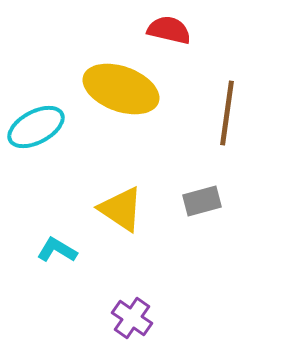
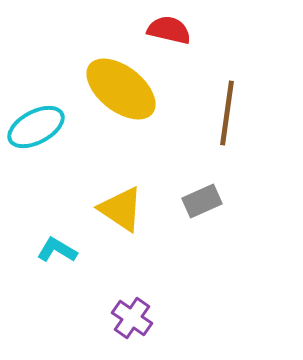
yellow ellipse: rotated 18 degrees clockwise
gray rectangle: rotated 9 degrees counterclockwise
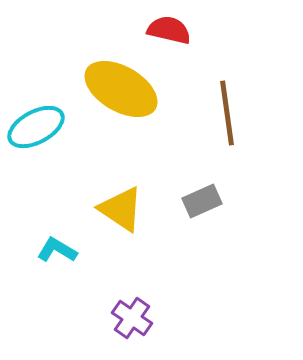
yellow ellipse: rotated 8 degrees counterclockwise
brown line: rotated 16 degrees counterclockwise
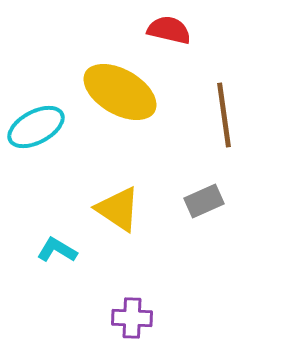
yellow ellipse: moved 1 px left, 3 px down
brown line: moved 3 px left, 2 px down
gray rectangle: moved 2 px right
yellow triangle: moved 3 px left
purple cross: rotated 33 degrees counterclockwise
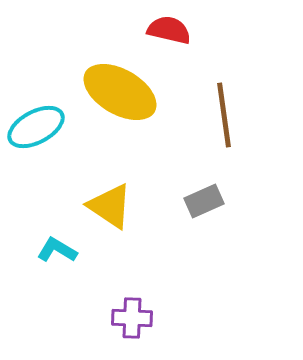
yellow triangle: moved 8 px left, 3 px up
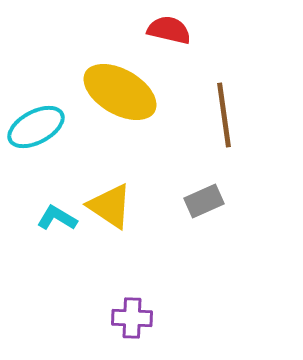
cyan L-shape: moved 32 px up
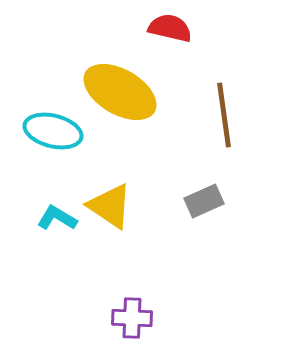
red semicircle: moved 1 px right, 2 px up
cyan ellipse: moved 17 px right, 4 px down; rotated 42 degrees clockwise
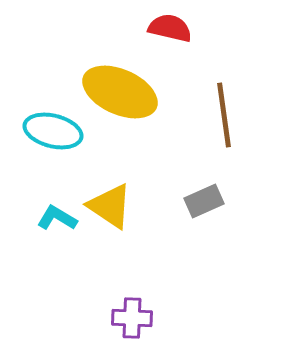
yellow ellipse: rotated 6 degrees counterclockwise
